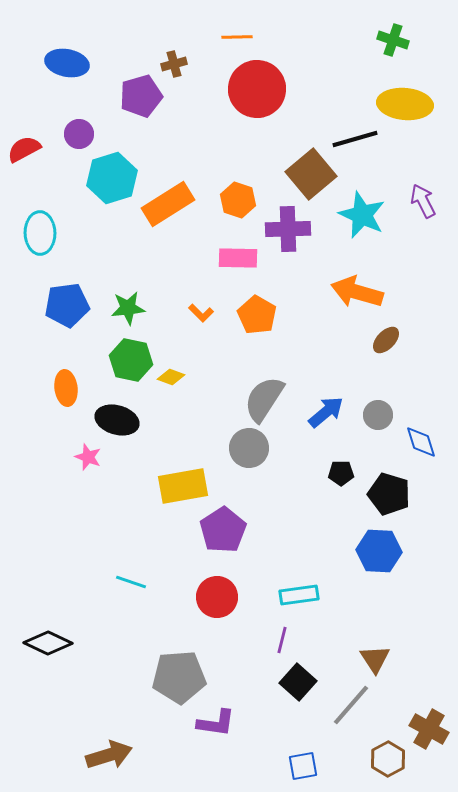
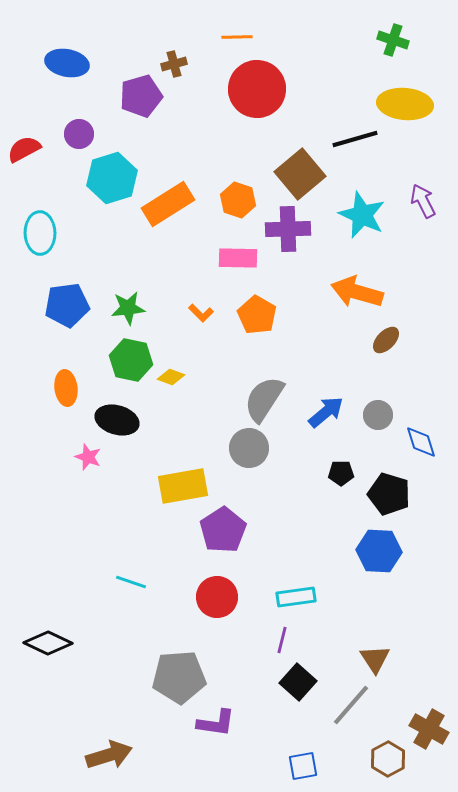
brown square at (311, 174): moved 11 px left
cyan rectangle at (299, 595): moved 3 px left, 2 px down
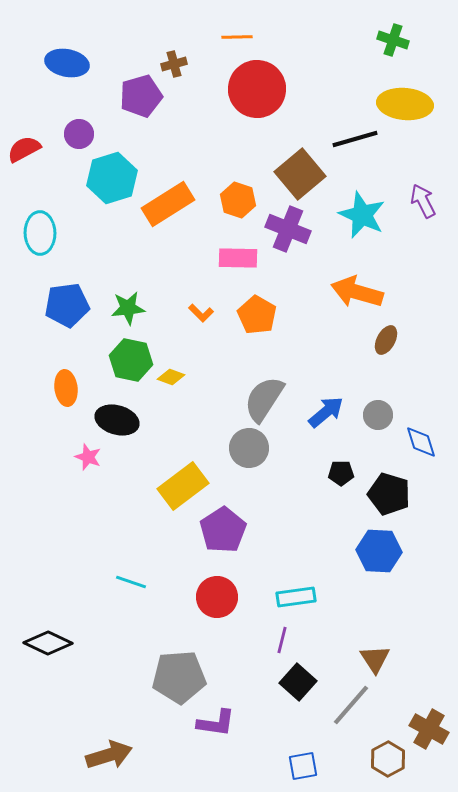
purple cross at (288, 229): rotated 24 degrees clockwise
brown ellipse at (386, 340): rotated 16 degrees counterclockwise
yellow rectangle at (183, 486): rotated 27 degrees counterclockwise
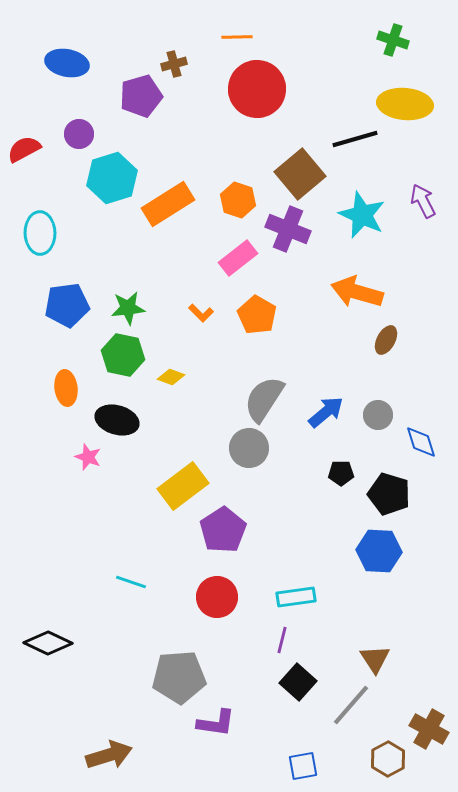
pink rectangle at (238, 258): rotated 39 degrees counterclockwise
green hexagon at (131, 360): moved 8 px left, 5 px up
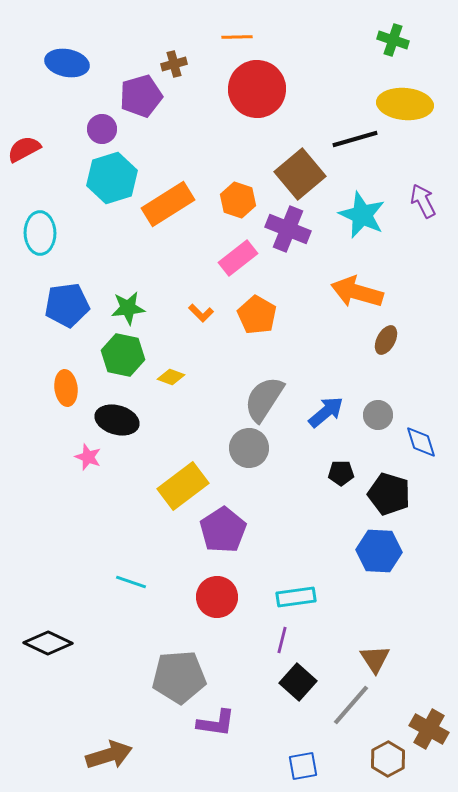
purple circle at (79, 134): moved 23 px right, 5 px up
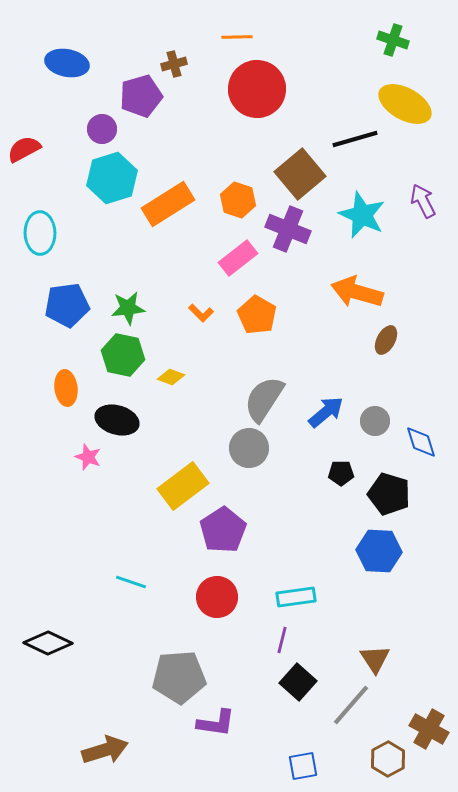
yellow ellipse at (405, 104): rotated 24 degrees clockwise
gray circle at (378, 415): moved 3 px left, 6 px down
brown arrow at (109, 755): moved 4 px left, 5 px up
